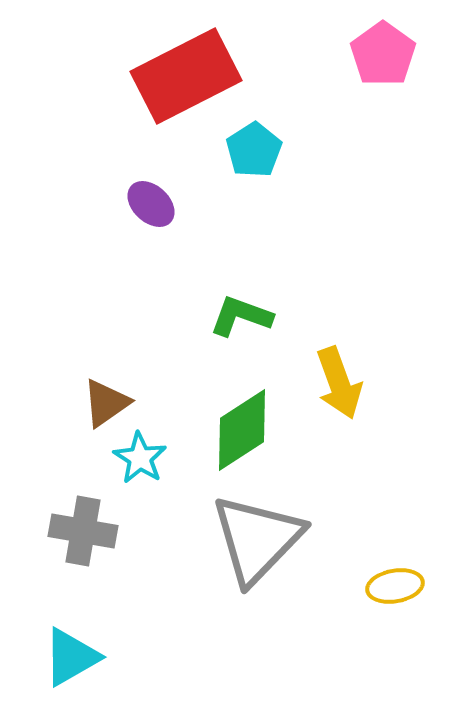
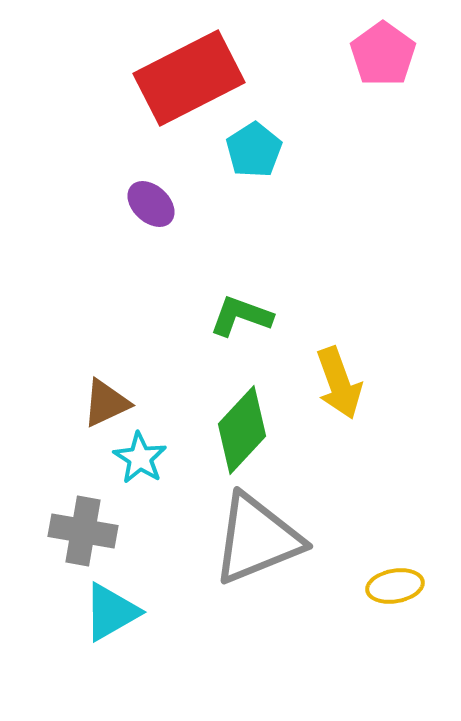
red rectangle: moved 3 px right, 2 px down
brown triangle: rotated 10 degrees clockwise
green diamond: rotated 14 degrees counterclockwise
gray triangle: rotated 24 degrees clockwise
cyan triangle: moved 40 px right, 45 px up
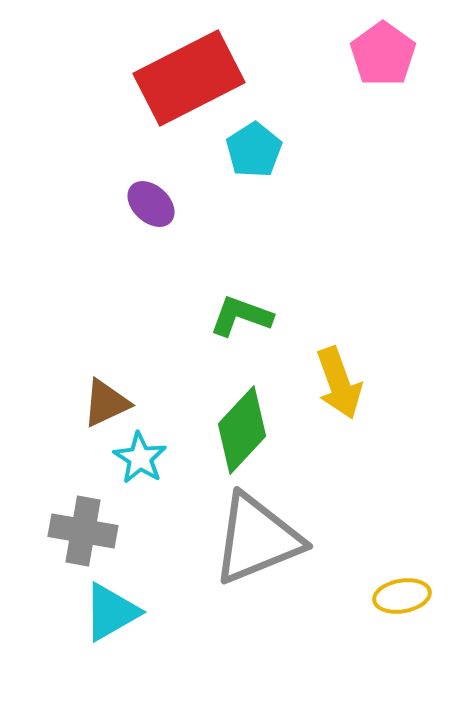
yellow ellipse: moved 7 px right, 10 px down
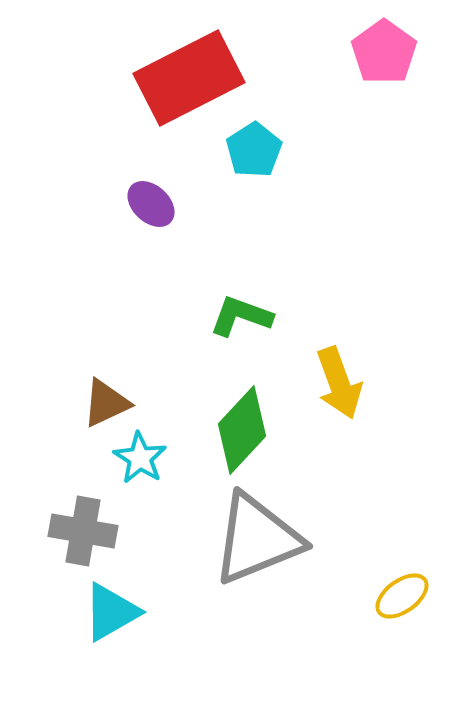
pink pentagon: moved 1 px right, 2 px up
yellow ellipse: rotated 26 degrees counterclockwise
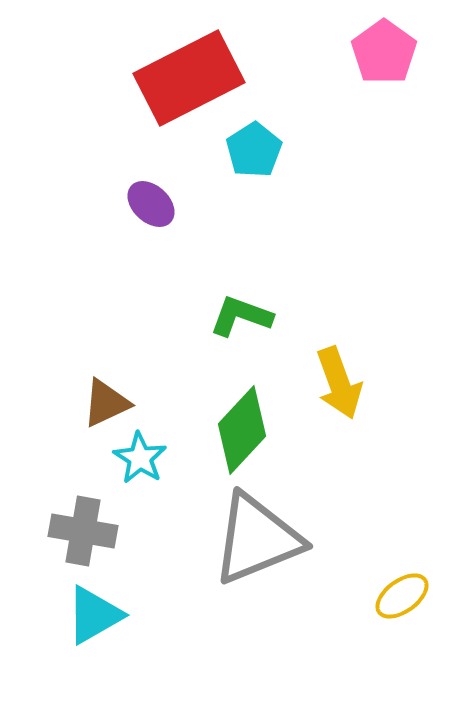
cyan triangle: moved 17 px left, 3 px down
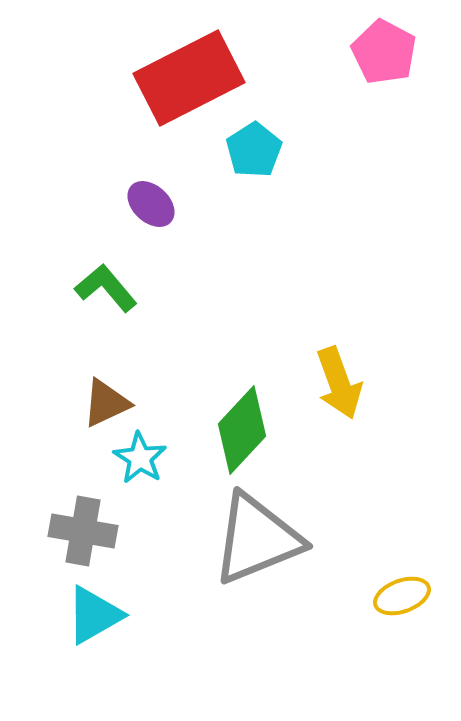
pink pentagon: rotated 8 degrees counterclockwise
green L-shape: moved 135 px left, 28 px up; rotated 30 degrees clockwise
yellow ellipse: rotated 16 degrees clockwise
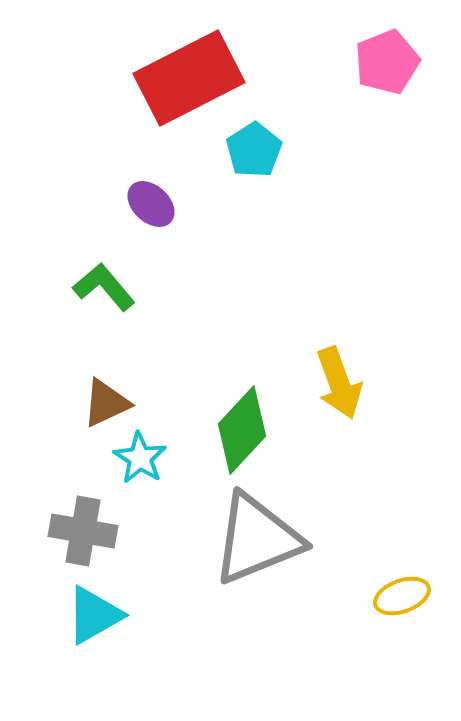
pink pentagon: moved 3 px right, 10 px down; rotated 22 degrees clockwise
green L-shape: moved 2 px left, 1 px up
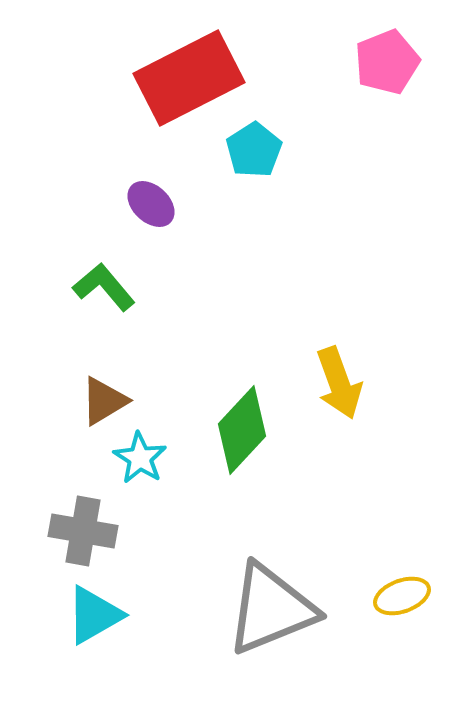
brown triangle: moved 2 px left, 2 px up; rotated 6 degrees counterclockwise
gray triangle: moved 14 px right, 70 px down
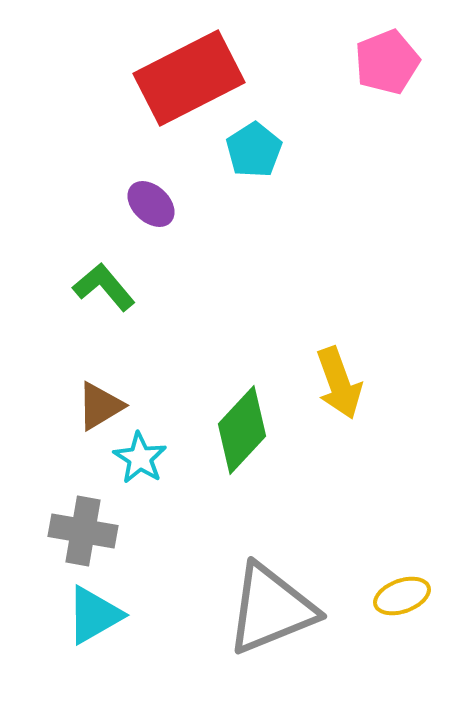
brown triangle: moved 4 px left, 5 px down
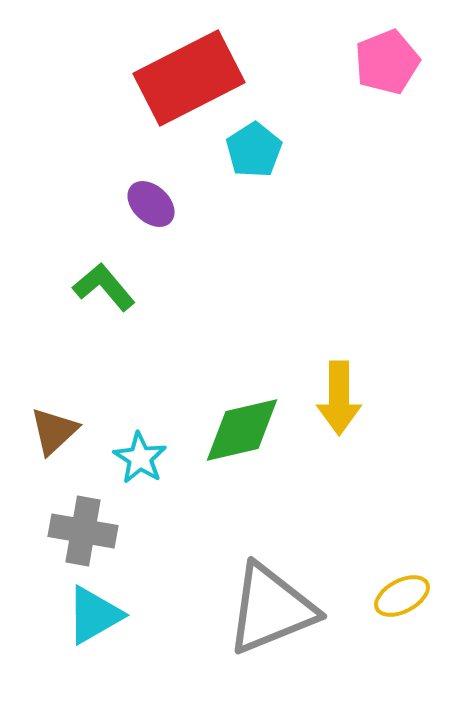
yellow arrow: moved 15 px down; rotated 20 degrees clockwise
brown triangle: moved 46 px left, 25 px down; rotated 12 degrees counterclockwise
green diamond: rotated 34 degrees clockwise
yellow ellipse: rotated 8 degrees counterclockwise
